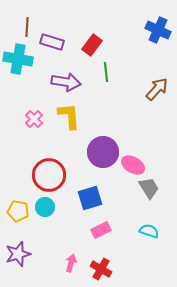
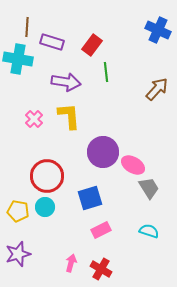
red circle: moved 2 px left, 1 px down
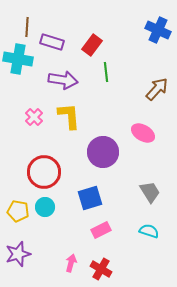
purple arrow: moved 3 px left, 2 px up
pink cross: moved 2 px up
pink ellipse: moved 10 px right, 32 px up
red circle: moved 3 px left, 4 px up
gray trapezoid: moved 1 px right, 4 px down
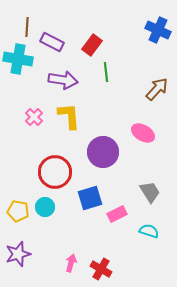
purple rectangle: rotated 10 degrees clockwise
red circle: moved 11 px right
pink rectangle: moved 16 px right, 16 px up
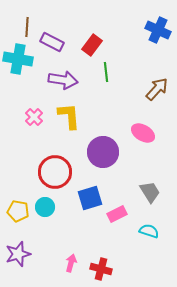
red cross: rotated 15 degrees counterclockwise
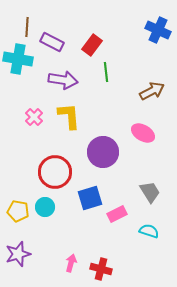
brown arrow: moved 5 px left, 2 px down; rotated 20 degrees clockwise
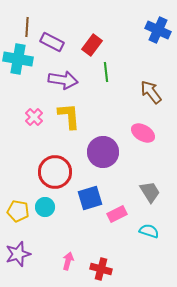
brown arrow: moved 1 px left, 1 px down; rotated 100 degrees counterclockwise
pink arrow: moved 3 px left, 2 px up
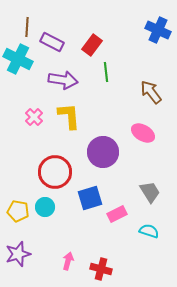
cyan cross: rotated 16 degrees clockwise
